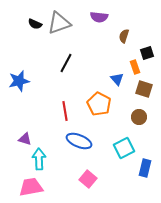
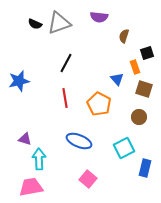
red line: moved 13 px up
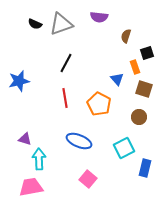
gray triangle: moved 2 px right, 1 px down
brown semicircle: moved 2 px right
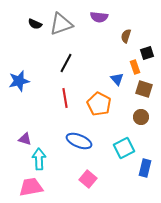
brown circle: moved 2 px right
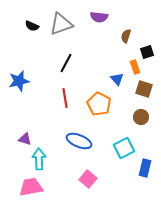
black semicircle: moved 3 px left, 2 px down
black square: moved 1 px up
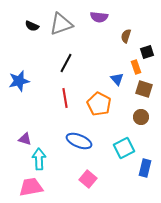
orange rectangle: moved 1 px right
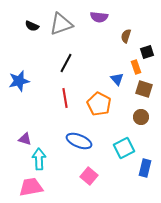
pink square: moved 1 px right, 3 px up
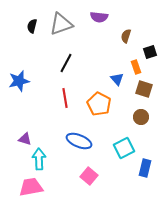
black semicircle: rotated 80 degrees clockwise
black square: moved 3 px right
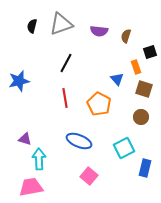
purple semicircle: moved 14 px down
